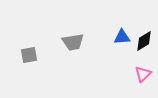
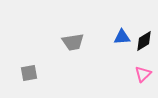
gray square: moved 18 px down
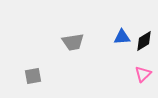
gray square: moved 4 px right, 3 px down
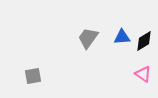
gray trapezoid: moved 15 px right, 4 px up; rotated 135 degrees clockwise
pink triangle: rotated 42 degrees counterclockwise
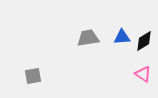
gray trapezoid: rotated 45 degrees clockwise
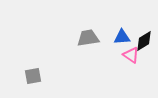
pink triangle: moved 12 px left, 19 px up
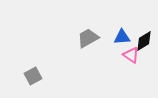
gray trapezoid: rotated 20 degrees counterclockwise
gray square: rotated 18 degrees counterclockwise
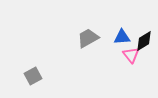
pink triangle: rotated 18 degrees clockwise
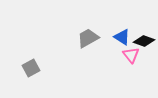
blue triangle: rotated 36 degrees clockwise
black diamond: rotated 50 degrees clockwise
gray square: moved 2 px left, 8 px up
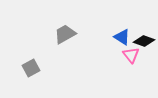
gray trapezoid: moved 23 px left, 4 px up
